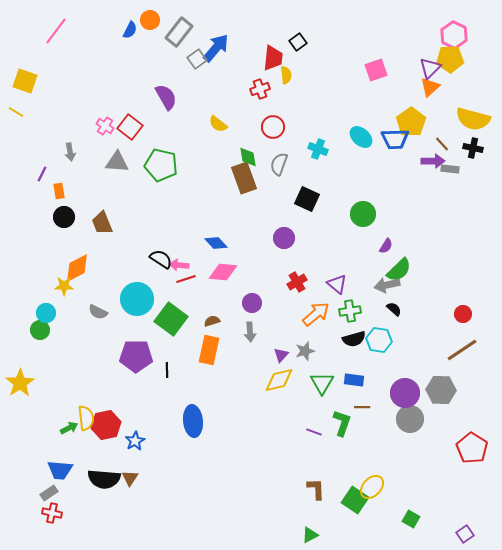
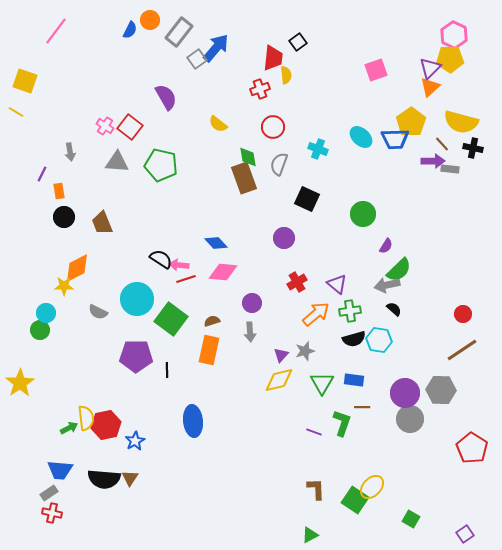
yellow semicircle at (473, 119): moved 12 px left, 3 px down
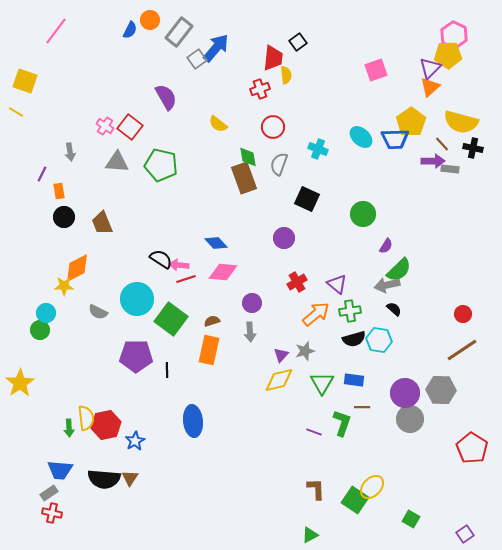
yellow pentagon at (450, 59): moved 2 px left, 4 px up
green arrow at (69, 428): rotated 114 degrees clockwise
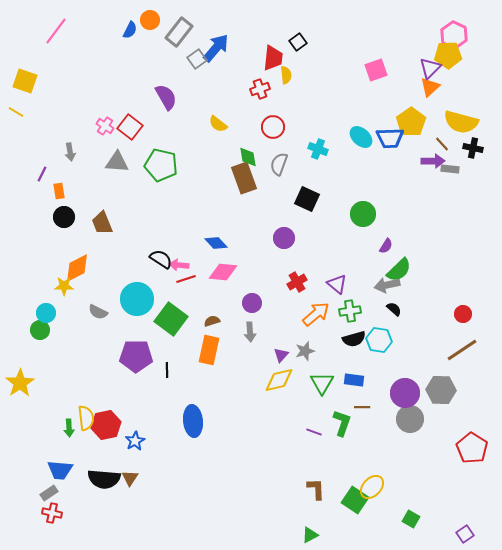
blue trapezoid at (395, 139): moved 5 px left, 1 px up
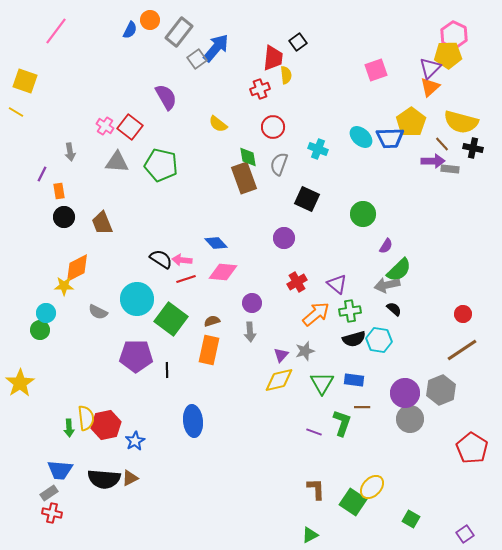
pink arrow at (179, 265): moved 3 px right, 5 px up
gray hexagon at (441, 390): rotated 24 degrees counterclockwise
brown triangle at (130, 478): rotated 30 degrees clockwise
green square at (355, 500): moved 2 px left, 2 px down
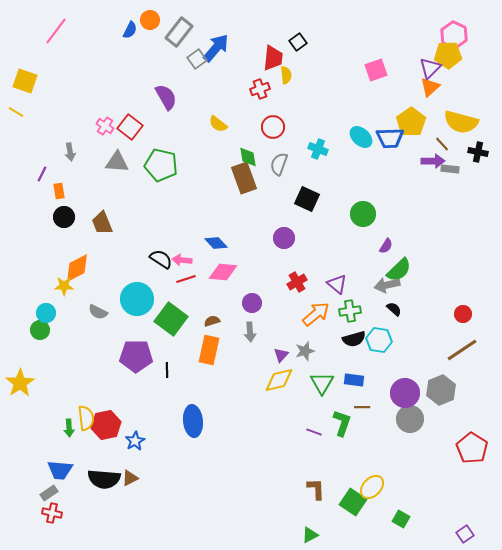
black cross at (473, 148): moved 5 px right, 4 px down
green square at (411, 519): moved 10 px left
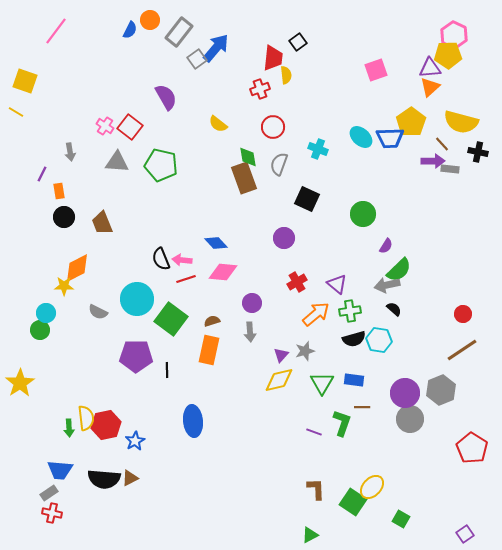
purple triangle at (430, 68): rotated 40 degrees clockwise
black semicircle at (161, 259): rotated 145 degrees counterclockwise
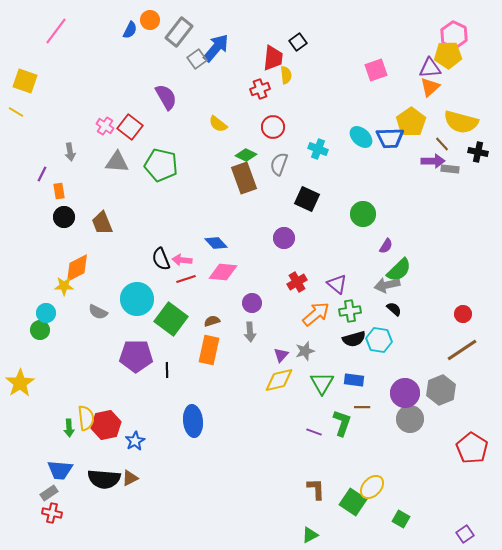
green diamond at (248, 157): moved 2 px left, 2 px up; rotated 55 degrees counterclockwise
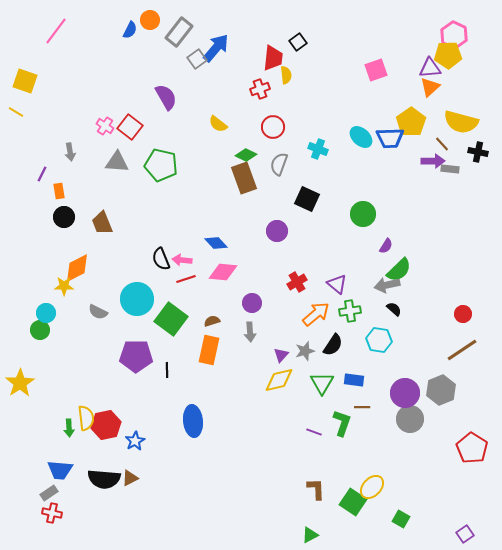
purple circle at (284, 238): moved 7 px left, 7 px up
black semicircle at (354, 339): moved 21 px left, 6 px down; rotated 40 degrees counterclockwise
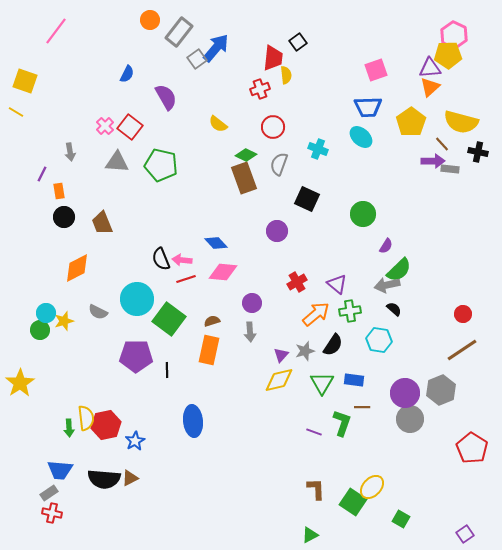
blue semicircle at (130, 30): moved 3 px left, 44 px down
pink cross at (105, 126): rotated 12 degrees clockwise
blue trapezoid at (390, 138): moved 22 px left, 31 px up
yellow star at (64, 286): moved 35 px down; rotated 18 degrees counterclockwise
green square at (171, 319): moved 2 px left
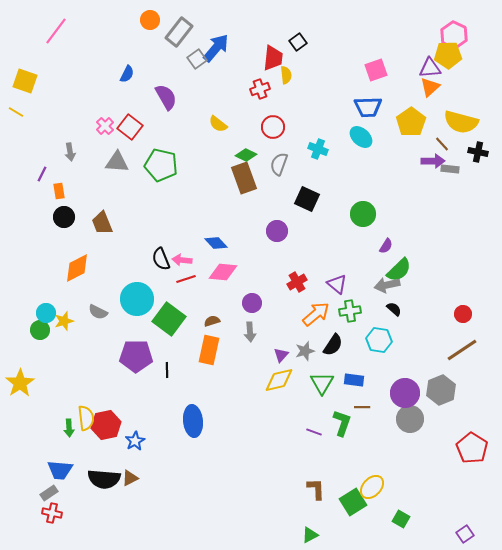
green square at (353, 502): rotated 24 degrees clockwise
